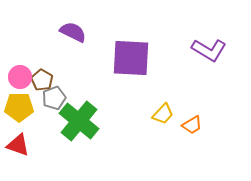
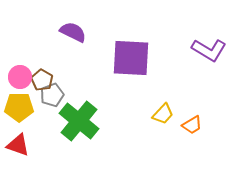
gray pentagon: moved 2 px left, 3 px up
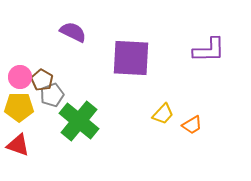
purple L-shape: rotated 32 degrees counterclockwise
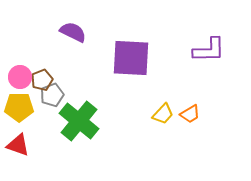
brown pentagon: rotated 20 degrees clockwise
orange trapezoid: moved 2 px left, 11 px up
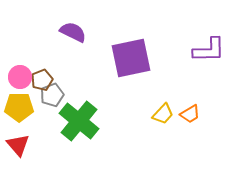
purple square: rotated 15 degrees counterclockwise
red triangle: rotated 30 degrees clockwise
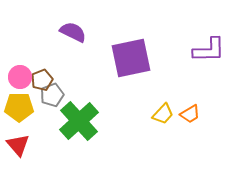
green cross: rotated 9 degrees clockwise
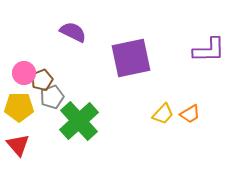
pink circle: moved 4 px right, 4 px up
gray pentagon: moved 2 px down
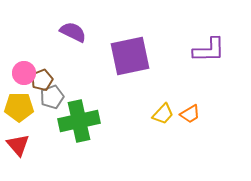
purple square: moved 1 px left, 2 px up
green cross: rotated 30 degrees clockwise
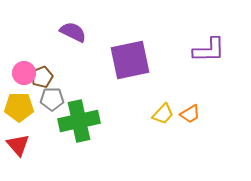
purple square: moved 4 px down
brown pentagon: moved 3 px up
gray pentagon: moved 2 px down; rotated 20 degrees clockwise
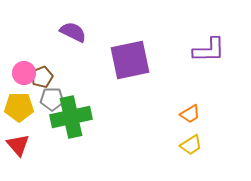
yellow trapezoid: moved 28 px right, 31 px down; rotated 15 degrees clockwise
green cross: moved 8 px left, 4 px up
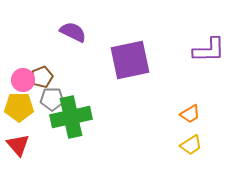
pink circle: moved 1 px left, 7 px down
